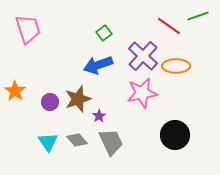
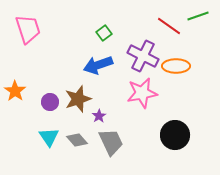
purple cross: rotated 16 degrees counterclockwise
cyan triangle: moved 1 px right, 5 px up
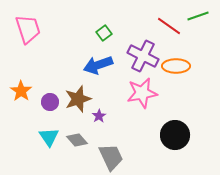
orange star: moved 6 px right
gray trapezoid: moved 15 px down
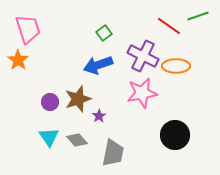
orange star: moved 3 px left, 31 px up
gray trapezoid: moved 2 px right, 4 px up; rotated 36 degrees clockwise
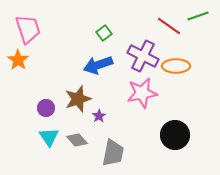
purple circle: moved 4 px left, 6 px down
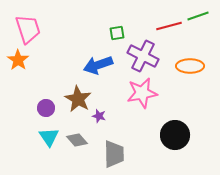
red line: rotated 50 degrees counterclockwise
green square: moved 13 px right; rotated 28 degrees clockwise
orange ellipse: moved 14 px right
brown star: rotated 24 degrees counterclockwise
purple star: rotated 24 degrees counterclockwise
gray trapezoid: moved 1 px right, 1 px down; rotated 12 degrees counterclockwise
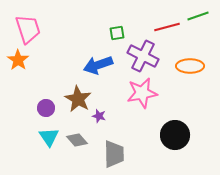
red line: moved 2 px left, 1 px down
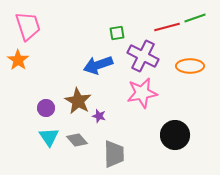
green line: moved 3 px left, 2 px down
pink trapezoid: moved 3 px up
brown star: moved 2 px down
